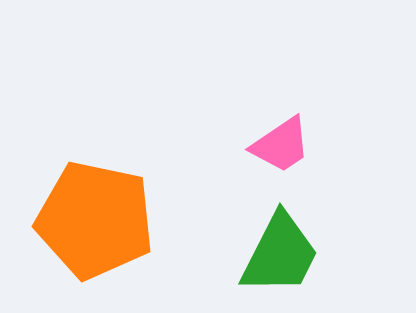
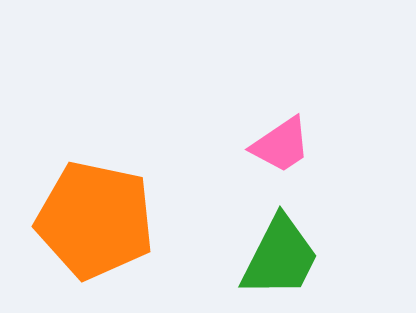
green trapezoid: moved 3 px down
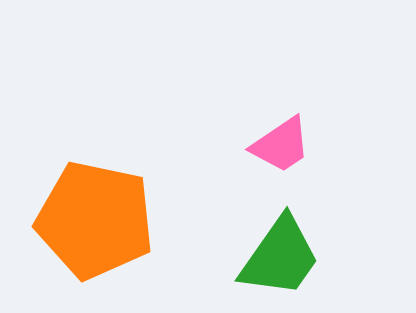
green trapezoid: rotated 8 degrees clockwise
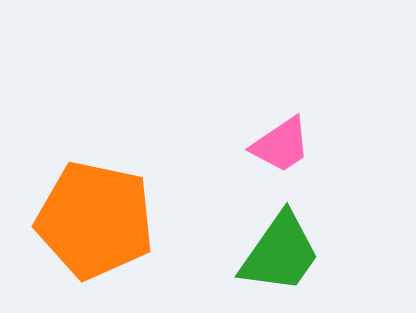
green trapezoid: moved 4 px up
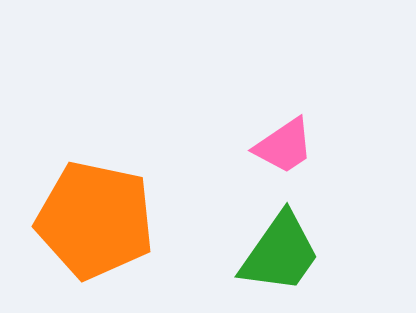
pink trapezoid: moved 3 px right, 1 px down
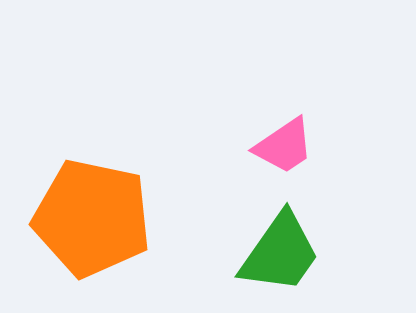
orange pentagon: moved 3 px left, 2 px up
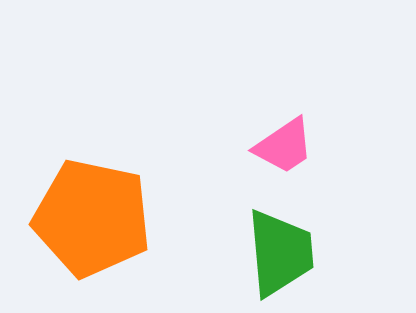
green trapezoid: rotated 40 degrees counterclockwise
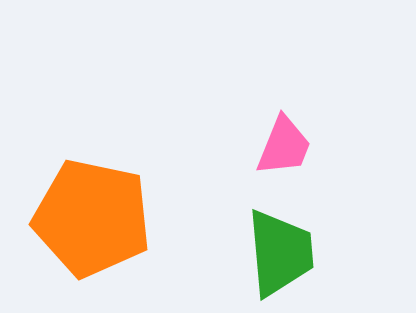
pink trapezoid: rotated 34 degrees counterclockwise
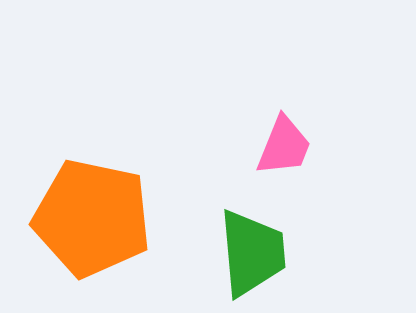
green trapezoid: moved 28 px left
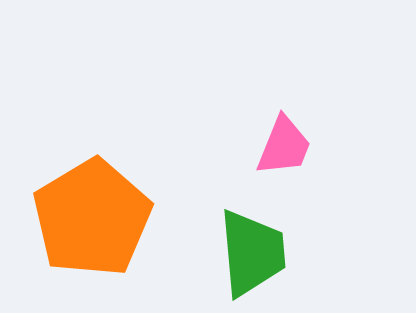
orange pentagon: rotated 29 degrees clockwise
